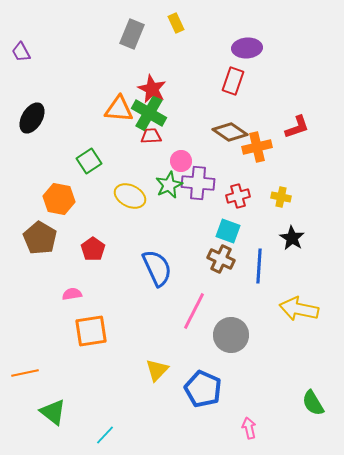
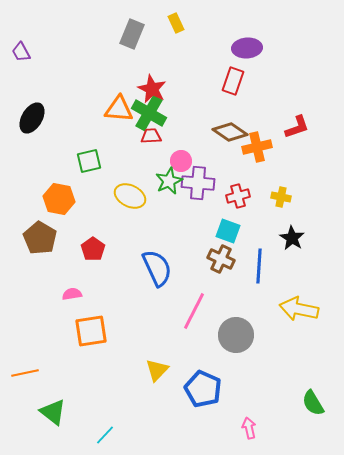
green square: rotated 20 degrees clockwise
green star: moved 4 px up
gray circle: moved 5 px right
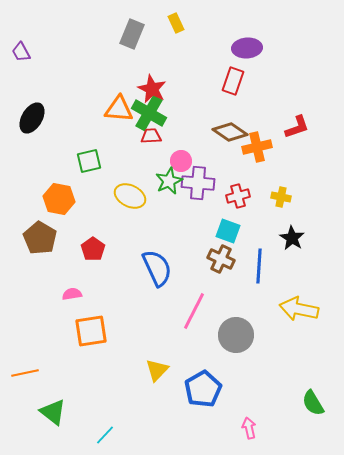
blue pentagon: rotated 18 degrees clockwise
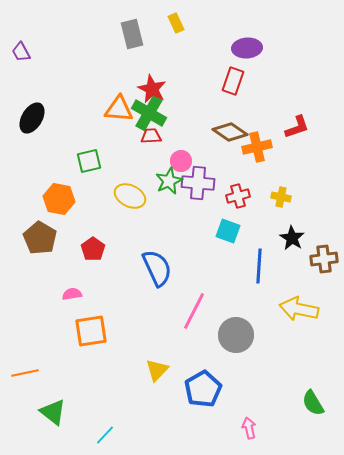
gray rectangle: rotated 36 degrees counterclockwise
brown cross: moved 103 px right; rotated 32 degrees counterclockwise
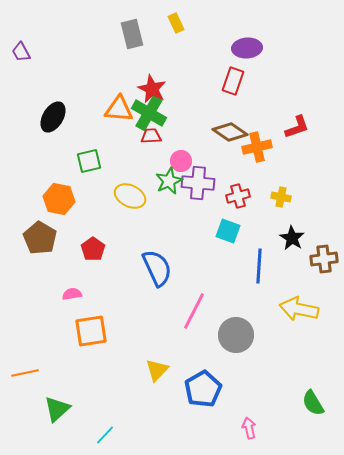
black ellipse: moved 21 px right, 1 px up
green triangle: moved 4 px right, 3 px up; rotated 40 degrees clockwise
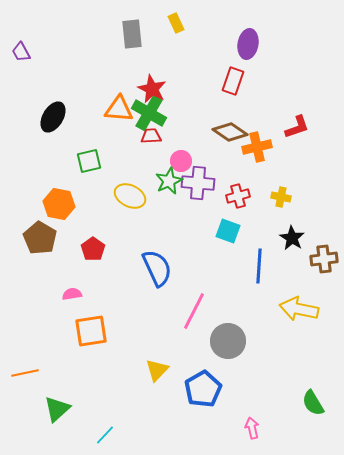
gray rectangle: rotated 8 degrees clockwise
purple ellipse: moved 1 px right, 4 px up; rotated 76 degrees counterclockwise
orange hexagon: moved 5 px down
gray circle: moved 8 px left, 6 px down
pink arrow: moved 3 px right
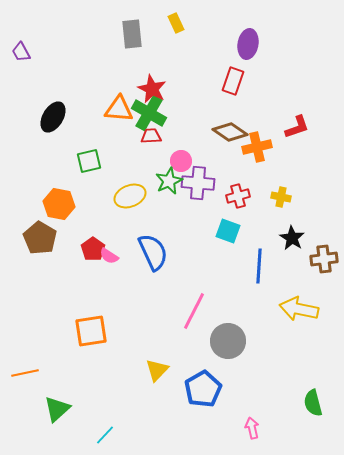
yellow ellipse: rotated 48 degrees counterclockwise
blue semicircle: moved 4 px left, 16 px up
pink semicircle: moved 37 px right, 38 px up; rotated 138 degrees counterclockwise
green semicircle: rotated 16 degrees clockwise
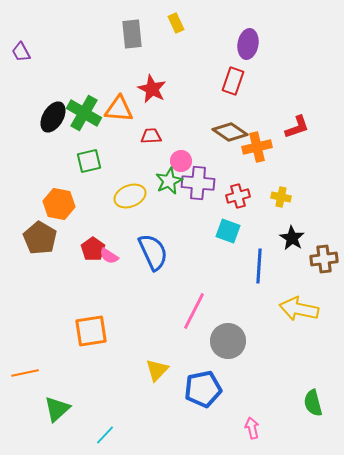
green cross: moved 65 px left
blue pentagon: rotated 18 degrees clockwise
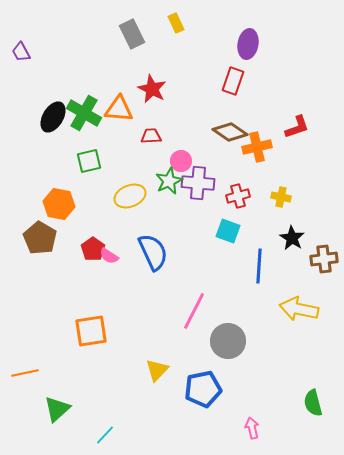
gray rectangle: rotated 20 degrees counterclockwise
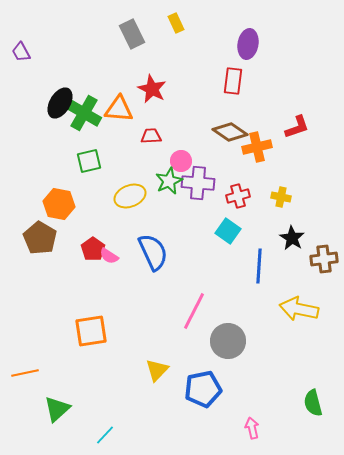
red rectangle: rotated 12 degrees counterclockwise
black ellipse: moved 7 px right, 14 px up
cyan square: rotated 15 degrees clockwise
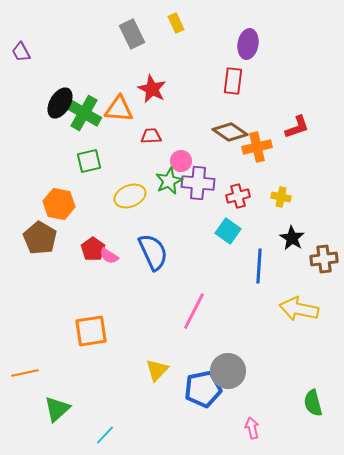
gray circle: moved 30 px down
